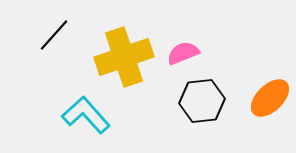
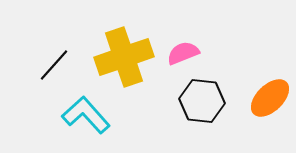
black line: moved 30 px down
black hexagon: rotated 12 degrees clockwise
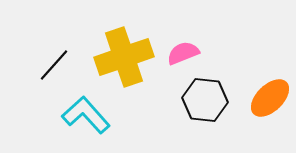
black hexagon: moved 3 px right, 1 px up
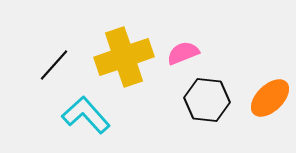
black hexagon: moved 2 px right
